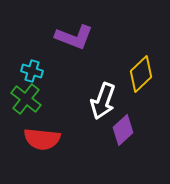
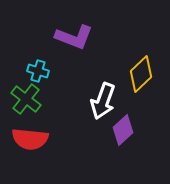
cyan cross: moved 6 px right
red semicircle: moved 12 px left
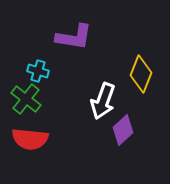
purple L-shape: rotated 12 degrees counterclockwise
yellow diamond: rotated 24 degrees counterclockwise
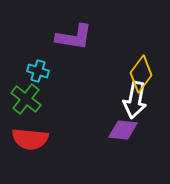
yellow diamond: rotated 15 degrees clockwise
white arrow: moved 32 px right, 1 px up; rotated 9 degrees counterclockwise
purple diamond: rotated 48 degrees clockwise
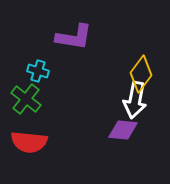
red semicircle: moved 1 px left, 3 px down
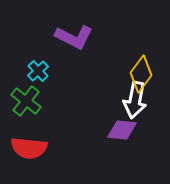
purple L-shape: rotated 18 degrees clockwise
cyan cross: rotated 30 degrees clockwise
green cross: moved 2 px down
purple diamond: moved 1 px left
red semicircle: moved 6 px down
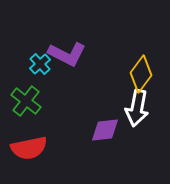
purple L-shape: moved 7 px left, 17 px down
cyan cross: moved 2 px right, 7 px up
white arrow: moved 2 px right, 8 px down
purple diamond: moved 17 px left; rotated 12 degrees counterclockwise
red semicircle: rotated 18 degrees counterclockwise
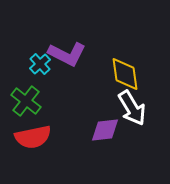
yellow diamond: moved 16 px left; rotated 45 degrees counterclockwise
white arrow: moved 5 px left; rotated 42 degrees counterclockwise
red semicircle: moved 4 px right, 11 px up
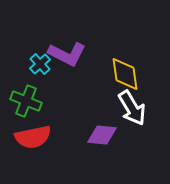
green cross: rotated 16 degrees counterclockwise
purple diamond: moved 3 px left, 5 px down; rotated 12 degrees clockwise
